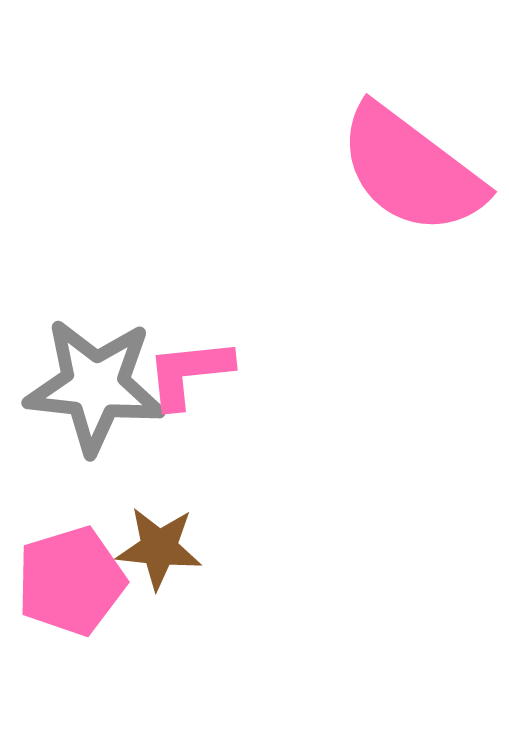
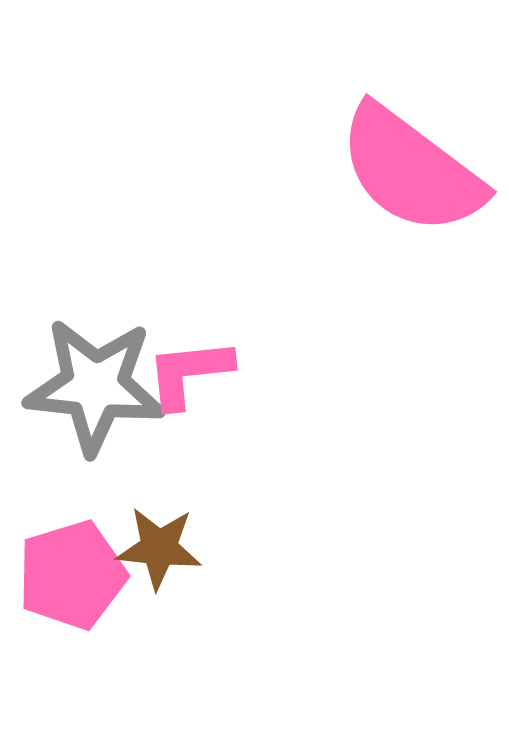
pink pentagon: moved 1 px right, 6 px up
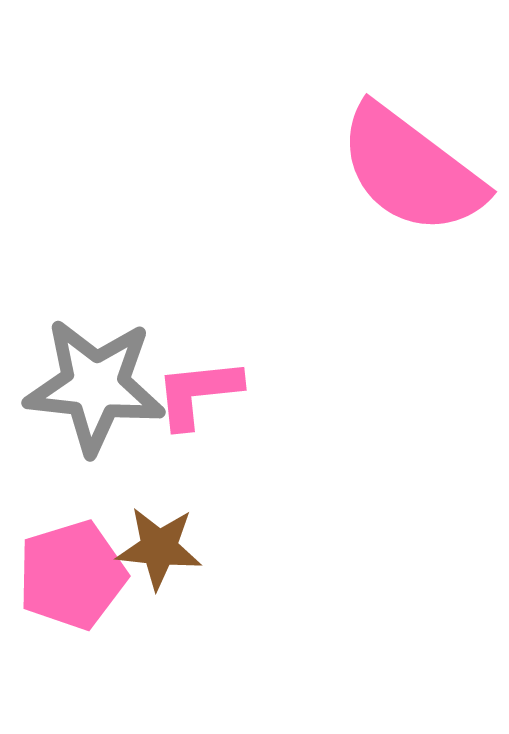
pink L-shape: moved 9 px right, 20 px down
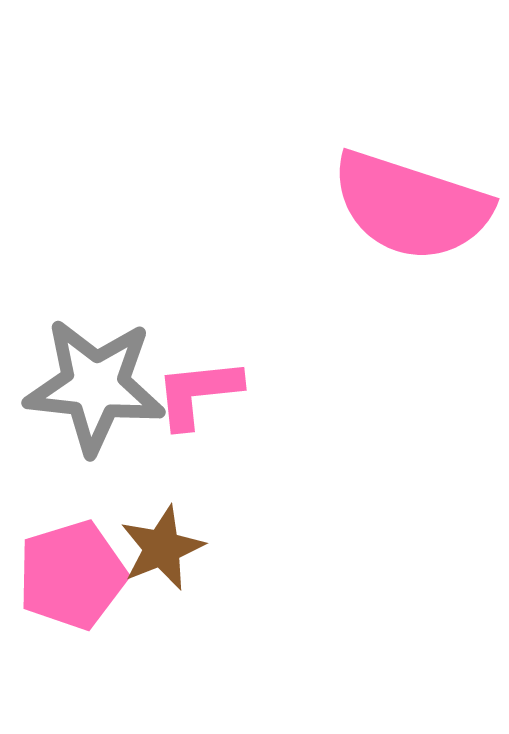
pink semicircle: moved 36 px down; rotated 19 degrees counterclockwise
brown star: moved 3 px right; rotated 28 degrees counterclockwise
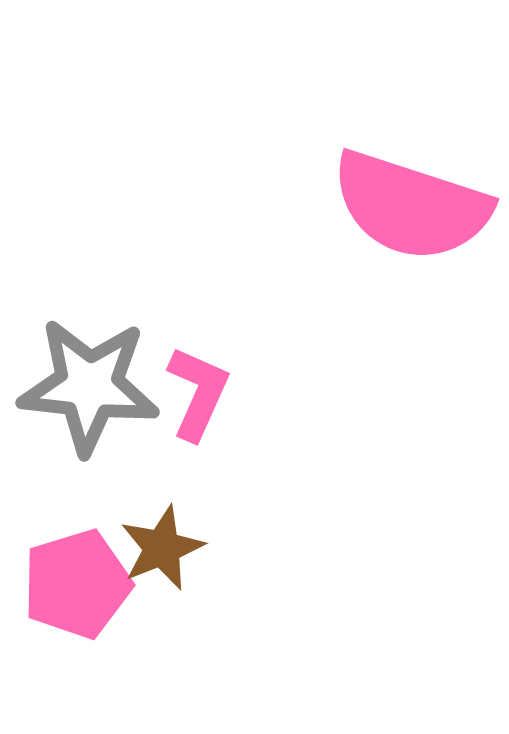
gray star: moved 6 px left
pink L-shape: rotated 120 degrees clockwise
pink pentagon: moved 5 px right, 9 px down
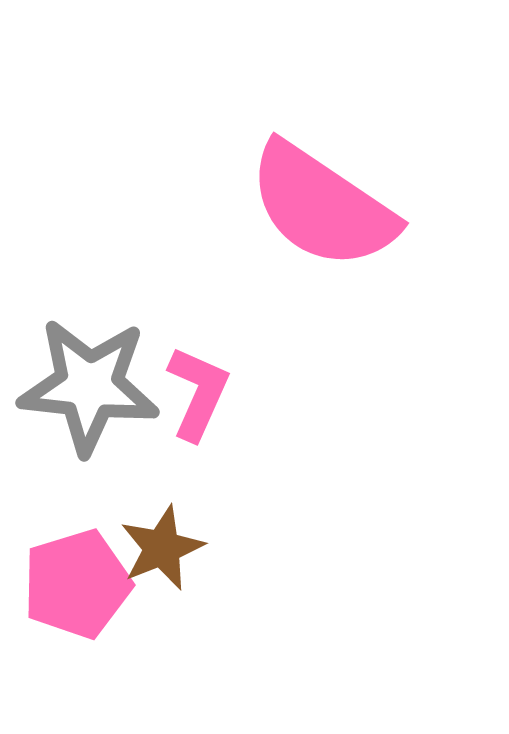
pink semicircle: moved 89 px left; rotated 16 degrees clockwise
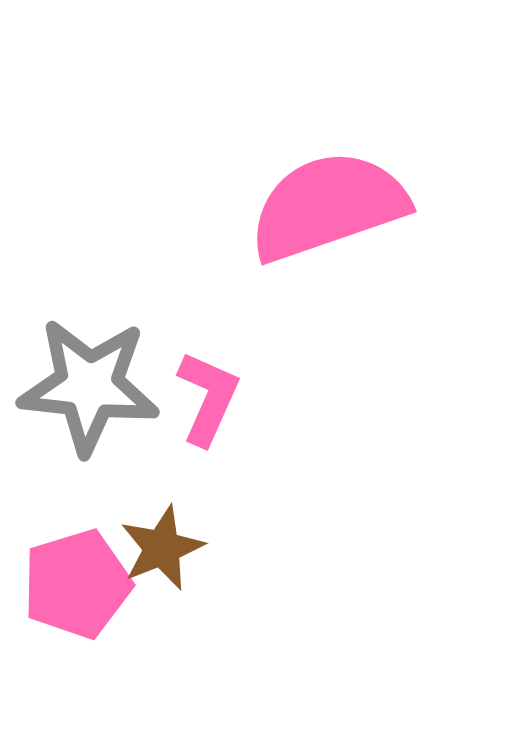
pink semicircle: moved 6 px right; rotated 127 degrees clockwise
pink L-shape: moved 10 px right, 5 px down
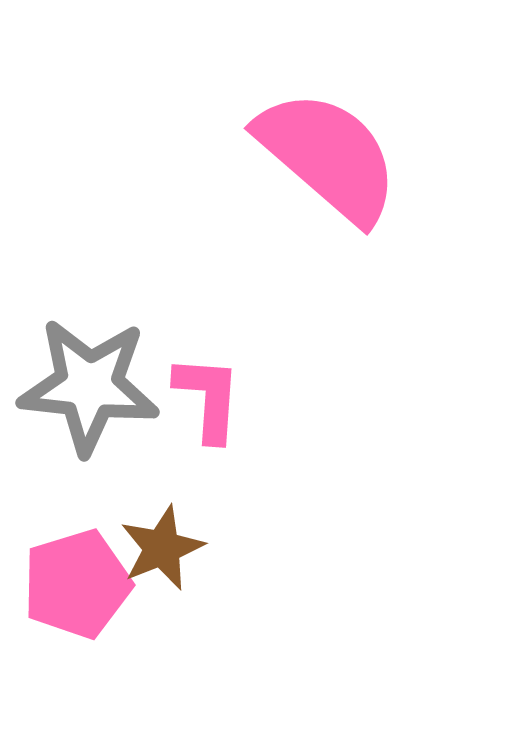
pink semicircle: moved 50 px up; rotated 60 degrees clockwise
pink L-shape: rotated 20 degrees counterclockwise
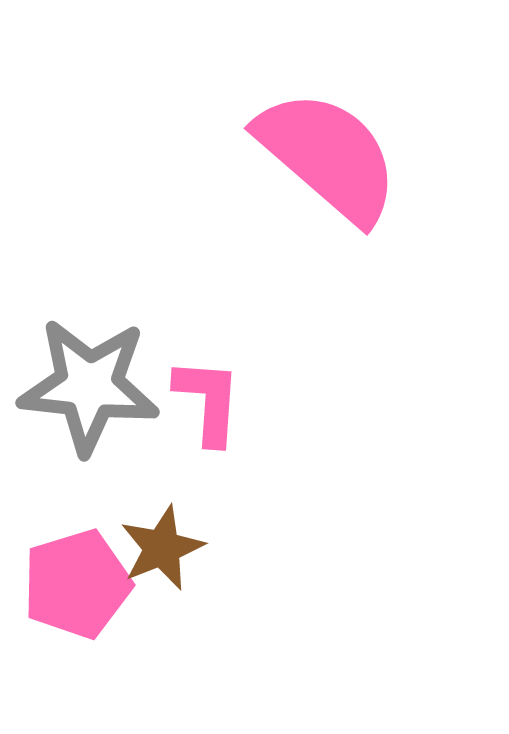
pink L-shape: moved 3 px down
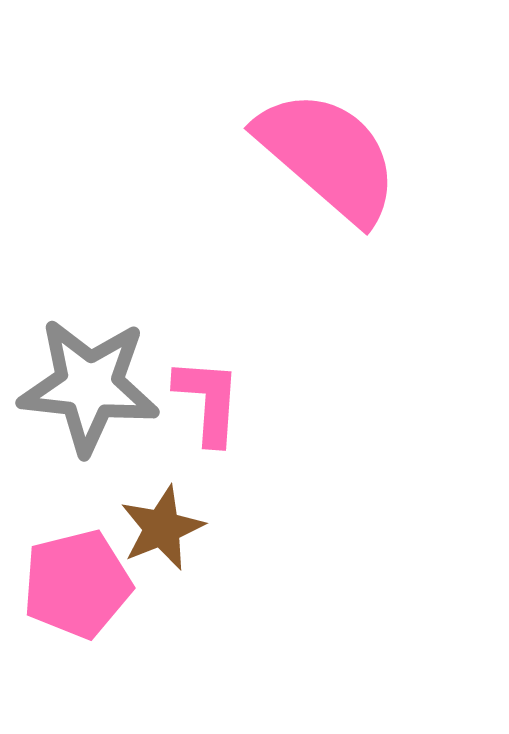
brown star: moved 20 px up
pink pentagon: rotated 3 degrees clockwise
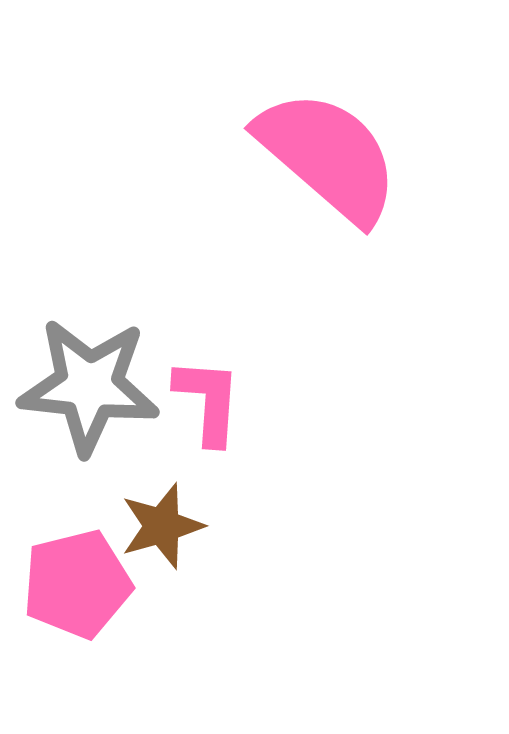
brown star: moved 2 px up; rotated 6 degrees clockwise
